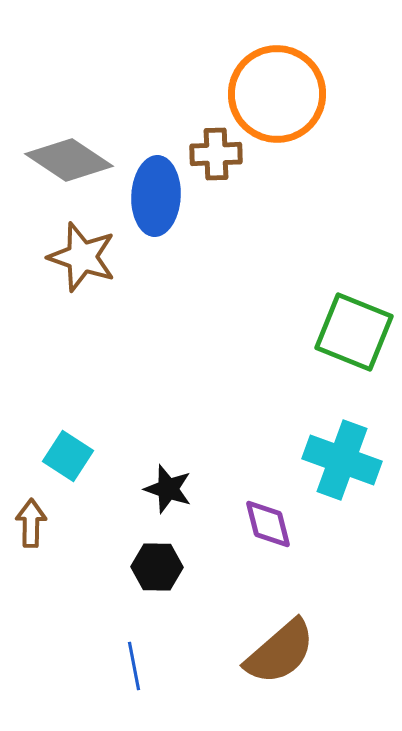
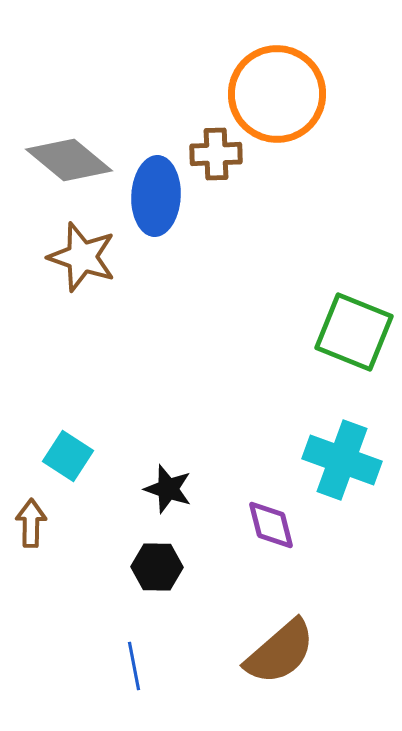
gray diamond: rotated 6 degrees clockwise
purple diamond: moved 3 px right, 1 px down
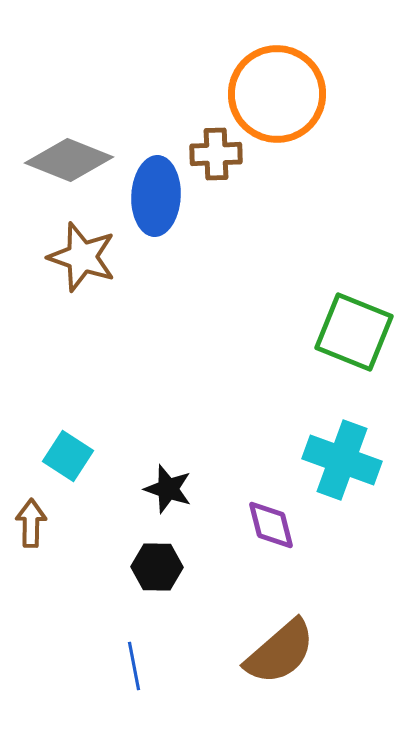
gray diamond: rotated 18 degrees counterclockwise
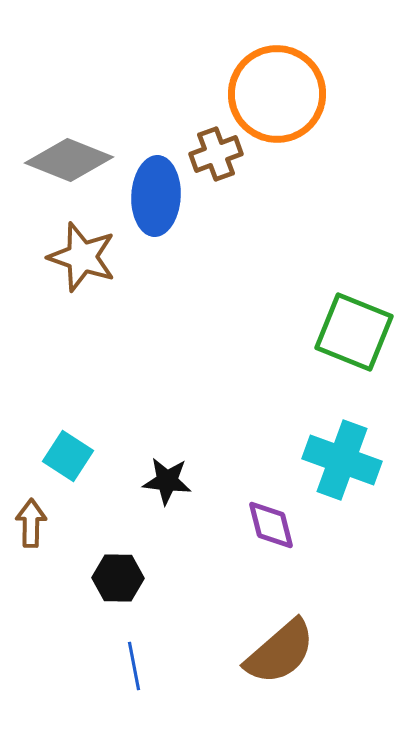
brown cross: rotated 18 degrees counterclockwise
black star: moved 1 px left, 8 px up; rotated 12 degrees counterclockwise
black hexagon: moved 39 px left, 11 px down
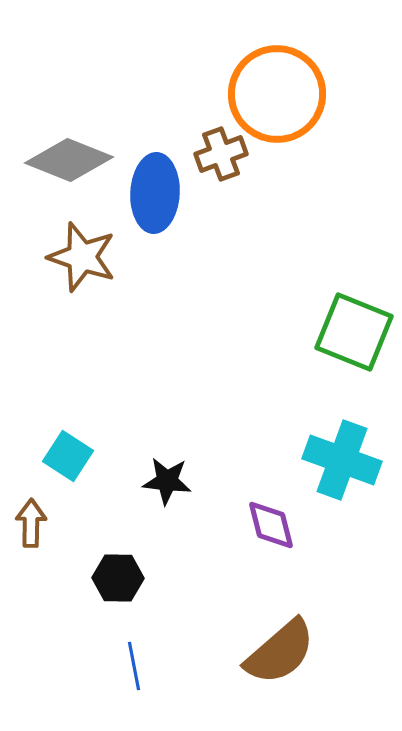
brown cross: moved 5 px right
blue ellipse: moved 1 px left, 3 px up
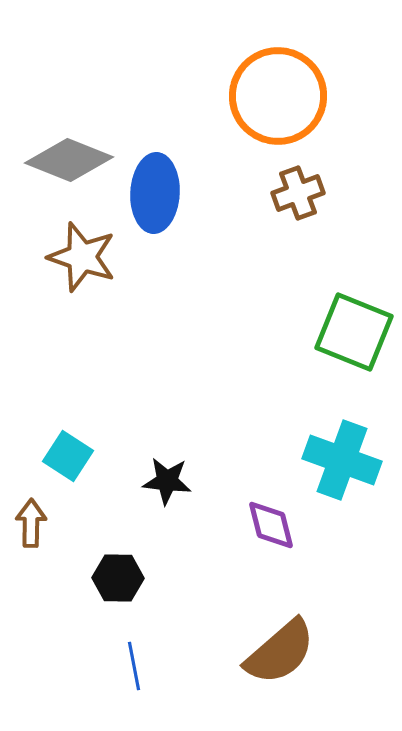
orange circle: moved 1 px right, 2 px down
brown cross: moved 77 px right, 39 px down
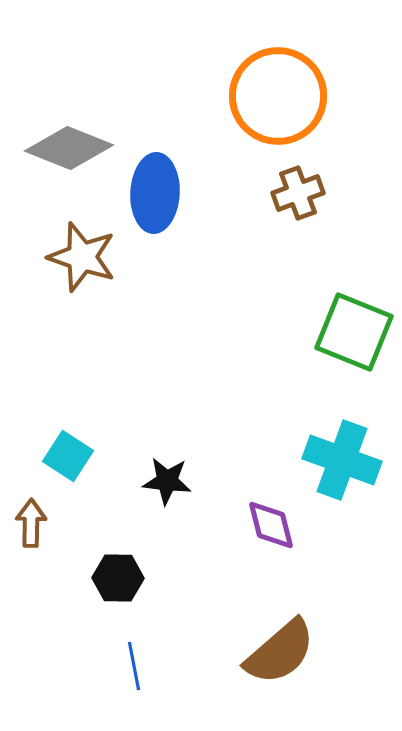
gray diamond: moved 12 px up
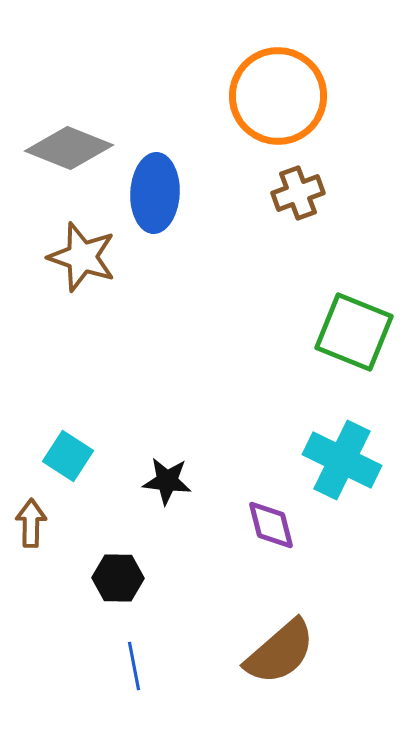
cyan cross: rotated 6 degrees clockwise
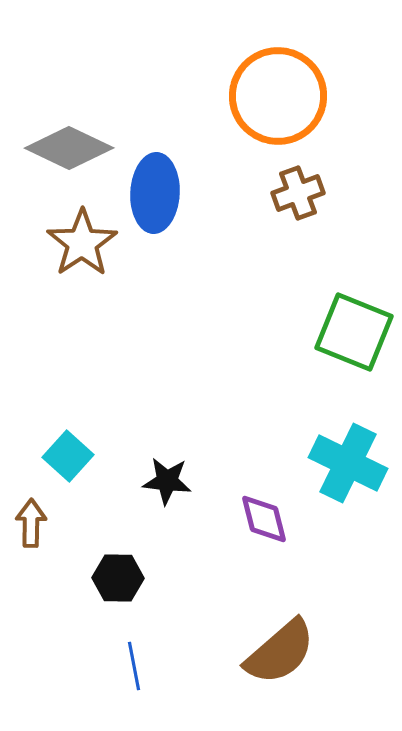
gray diamond: rotated 4 degrees clockwise
brown star: moved 14 px up; rotated 20 degrees clockwise
cyan square: rotated 9 degrees clockwise
cyan cross: moved 6 px right, 3 px down
purple diamond: moved 7 px left, 6 px up
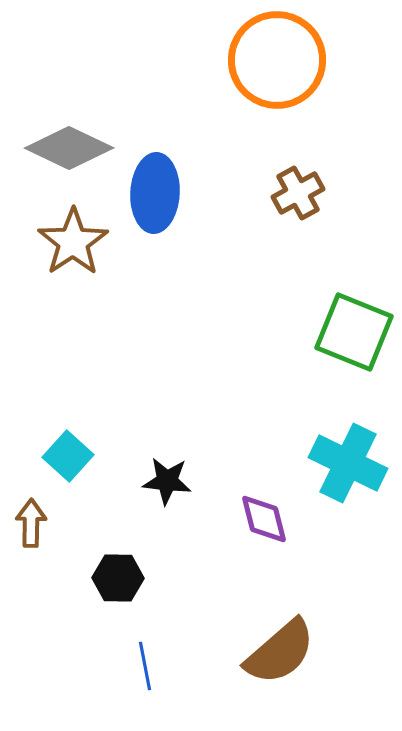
orange circle: moved 1 px left, 36 px up
brown cross: rotated 9 degrees counterclockwise
brown star: moved 9 px left, 1 px up
blue line: moved 11 px right
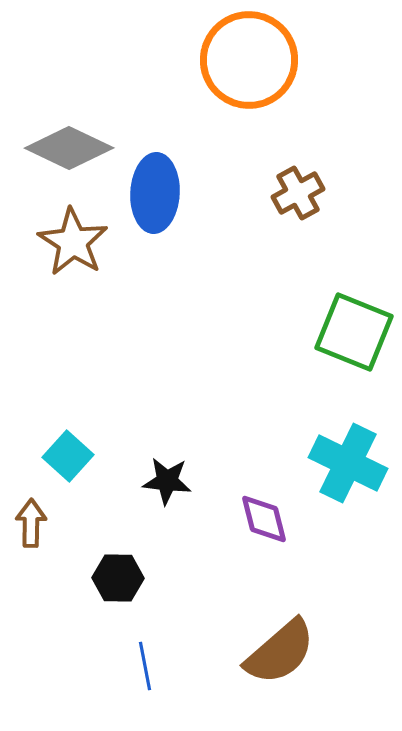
orange circle: moved 28 px left
brown star: rotated 6 degrees counterclockwise
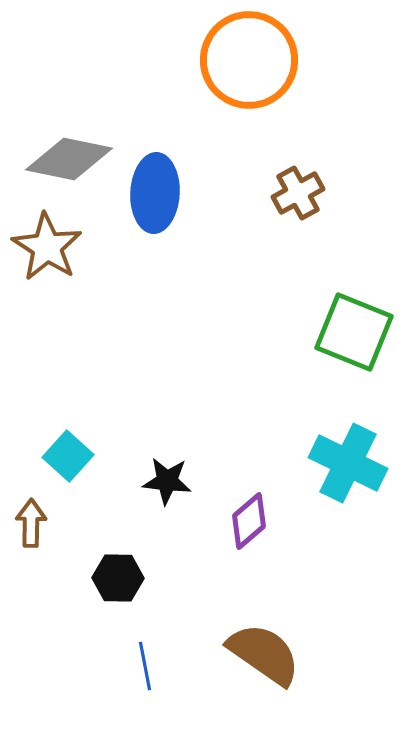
gray diamond: moved 11 px down; rotated 14 degrees counterclockwise
brown star: moved 26 px left, 5 px down
purple diamond: moved 15 px left, 2 px down; rotated 64 degrees clockwise
brown semicircle: moved 16 px left, 2 px down; rotated 104 degrees counterclockwise
